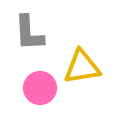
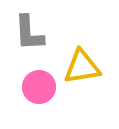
pink circle: moved 1 px left, 1 px up
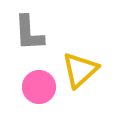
yellow triangle: moved 2 px left, 3 px down; rotated 33 degrees counterclockwise
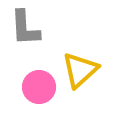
gray L-shape: moved 4 px left, 5 px up
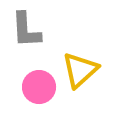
gray L-shape: moved 1 px right, 2 px down
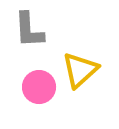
gray L-shape: moved 3 px right
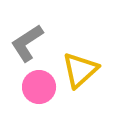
gray L-shape: moved 2 px left, 13 px down; rotated 60 degrees clockwise
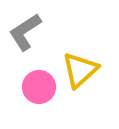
gray L-shape: moved 2 px left, 11 px up
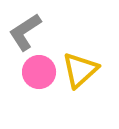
pink circle: moved 15 px up
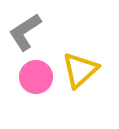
pink circle: moved 3 px left, 5 px down
